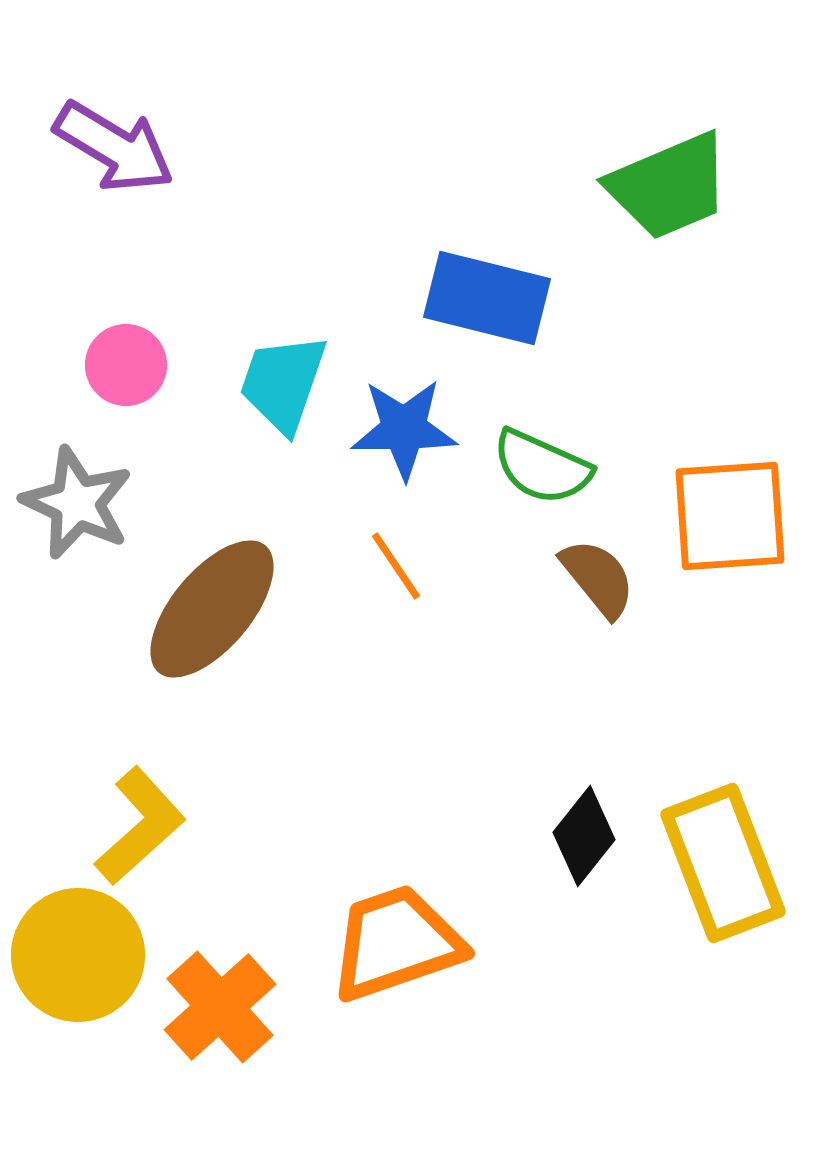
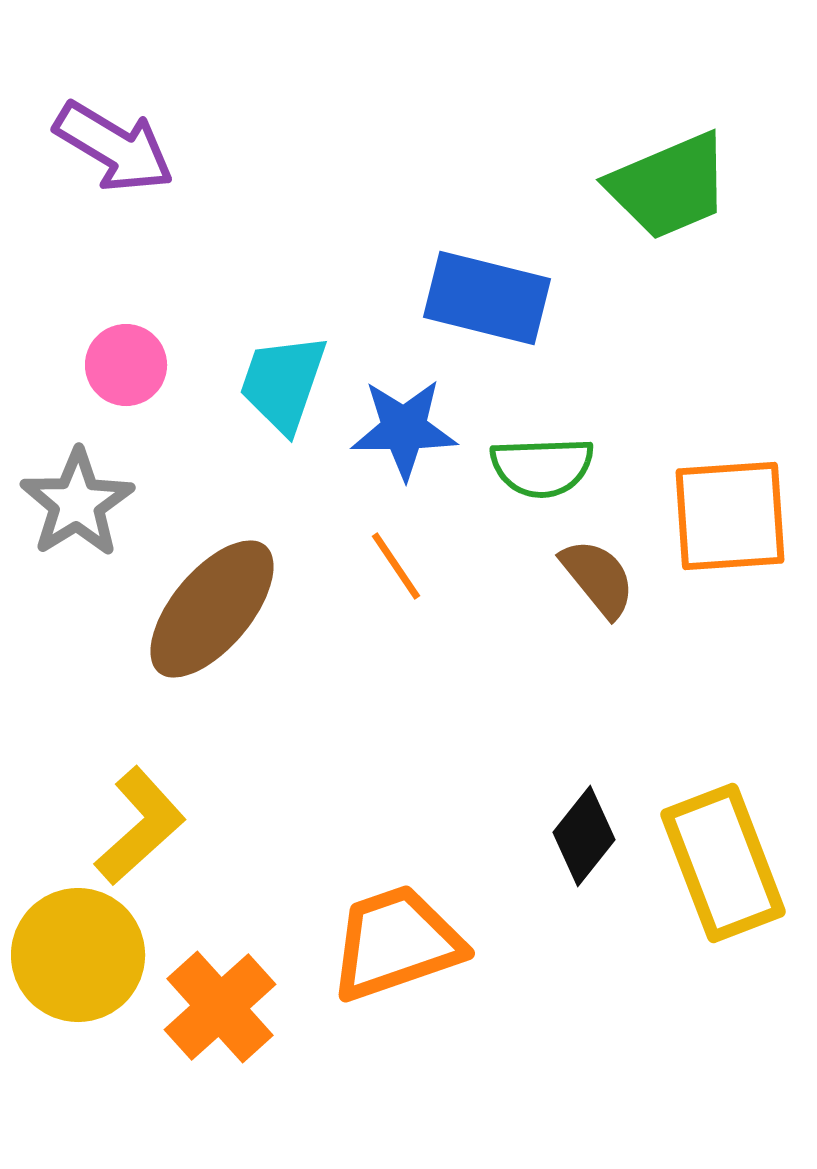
green semicircle: rotated 26 degrees counterclockwise
gray star: rotated 15 degrees clockwise
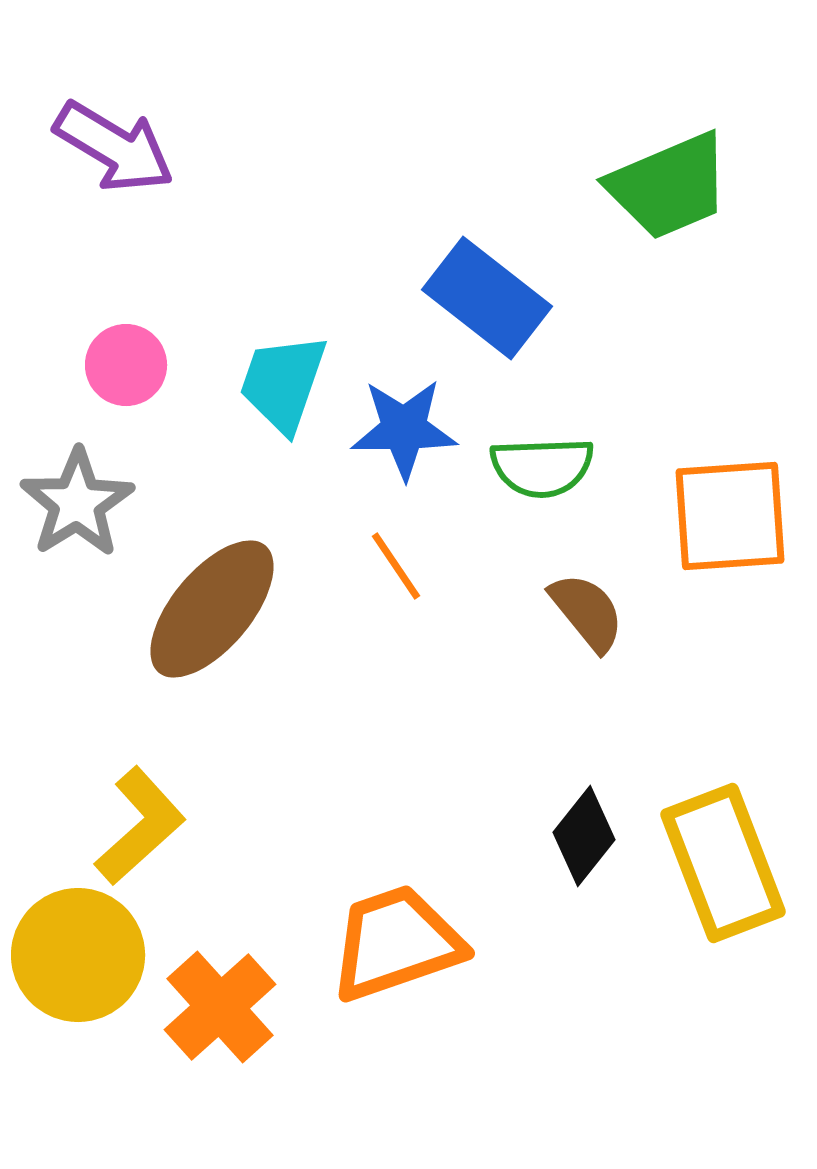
blue rectangle: rotated 24 degrees clockwise
brown semicircle: moved 11 px left, 34 px down
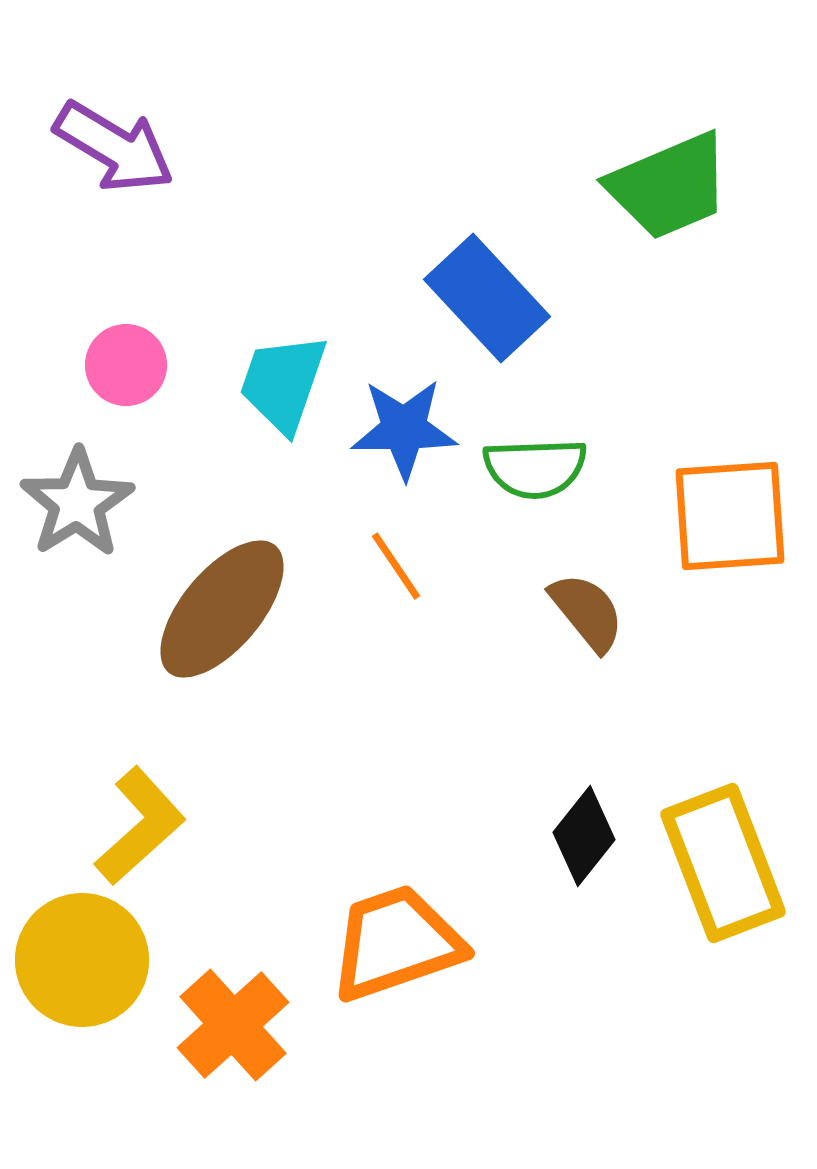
blue rectangle: rotated 9 degrees clockwise
green semicircle: moved 7 px left, 1 px down
brown ellipse: moved 10 px right
yellow circle: moved 4 px right, 5 px down
orange cross: moved 13 px right, 18 px down
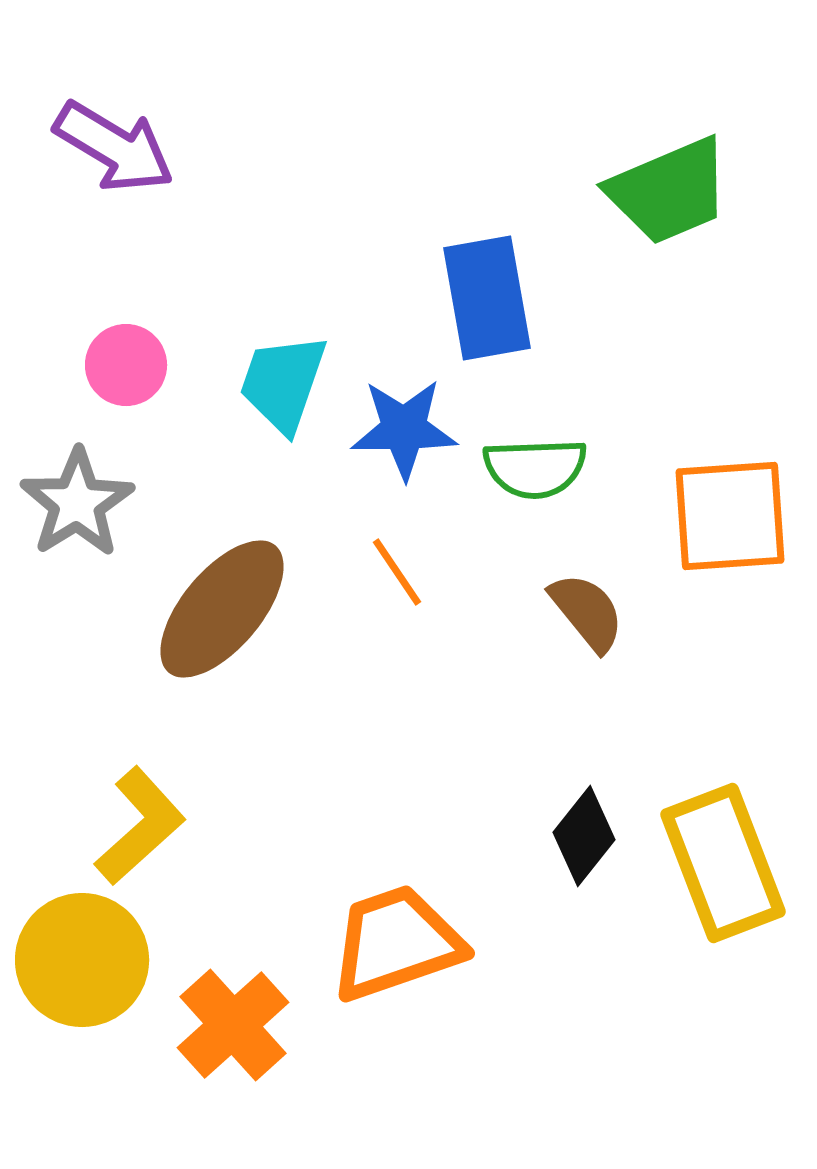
green trapezoid: moved 5 px down
blue rectangle: rotated 33 degrees clockwise
orange line: moved 1 px right, 6 px down
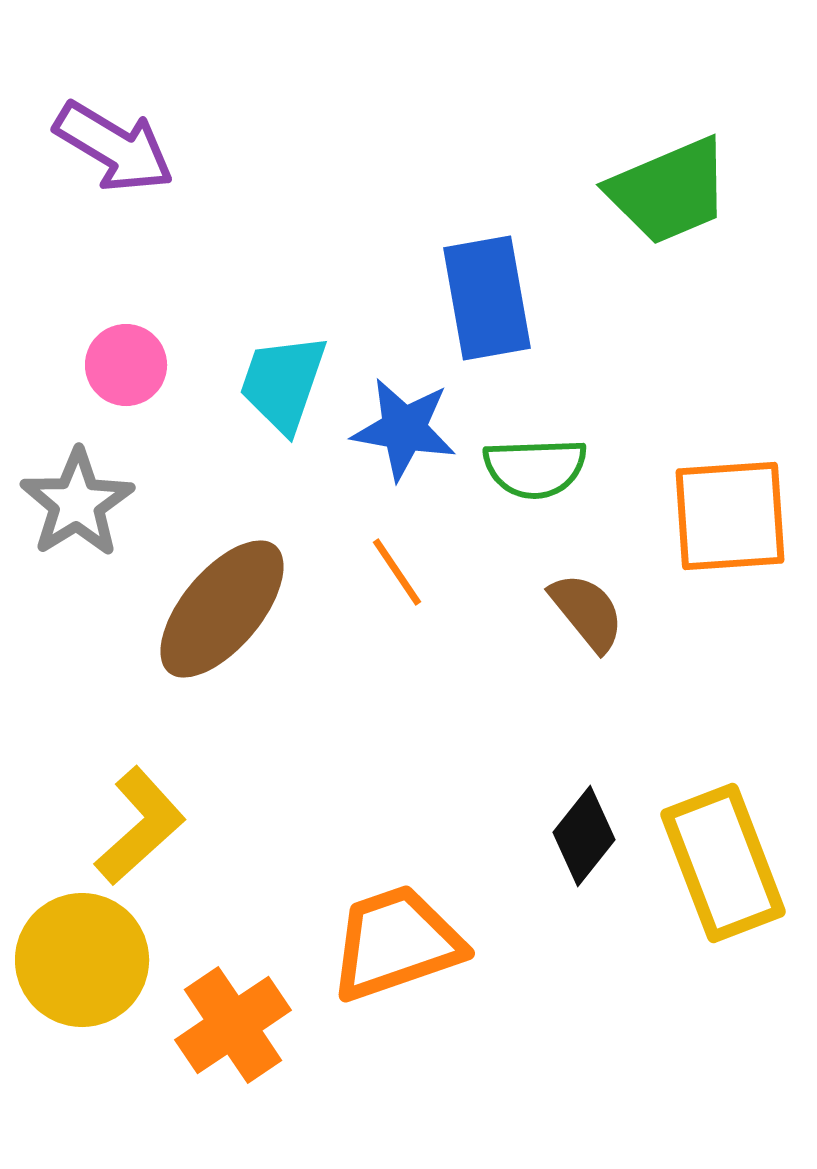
blue star: rotated 10 degrees clockwise
orange cross: rotated 8 degrees clockwise
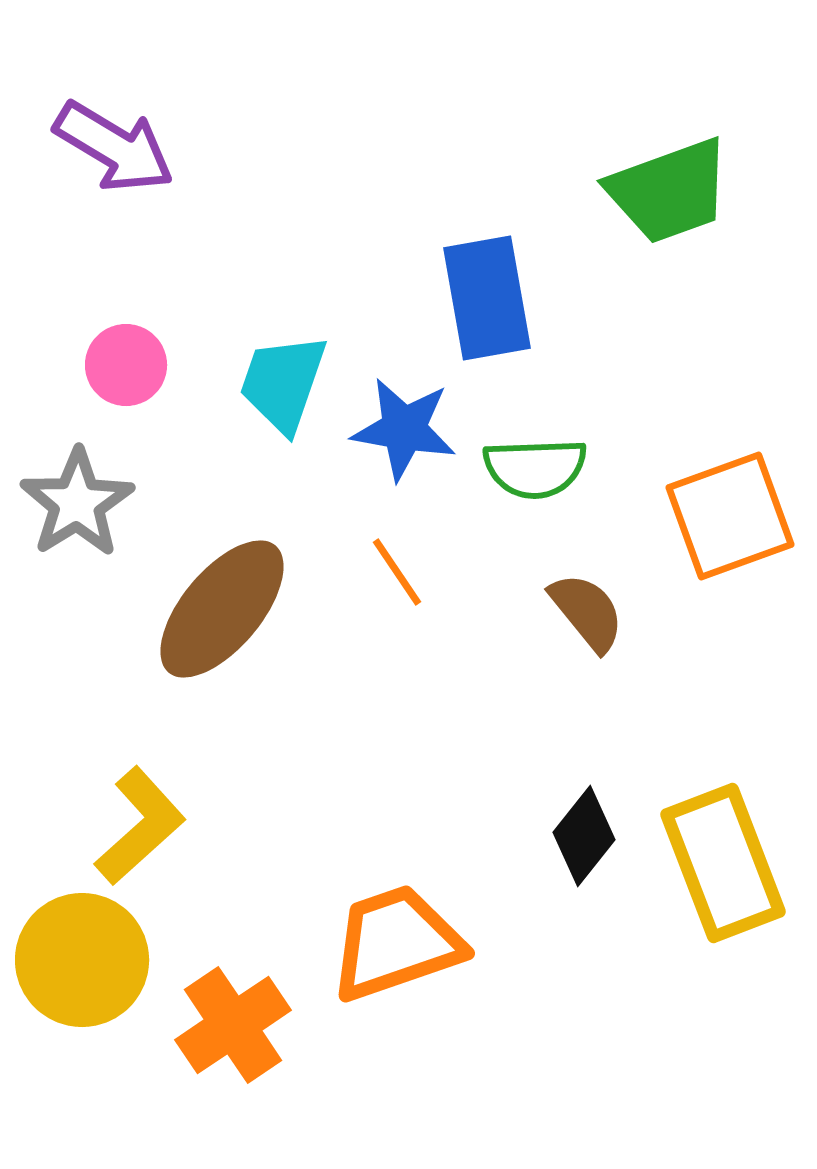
green trapezoid: rotated 3 degrees clockwise
orange square: rotated 16 degrees counterclockwise
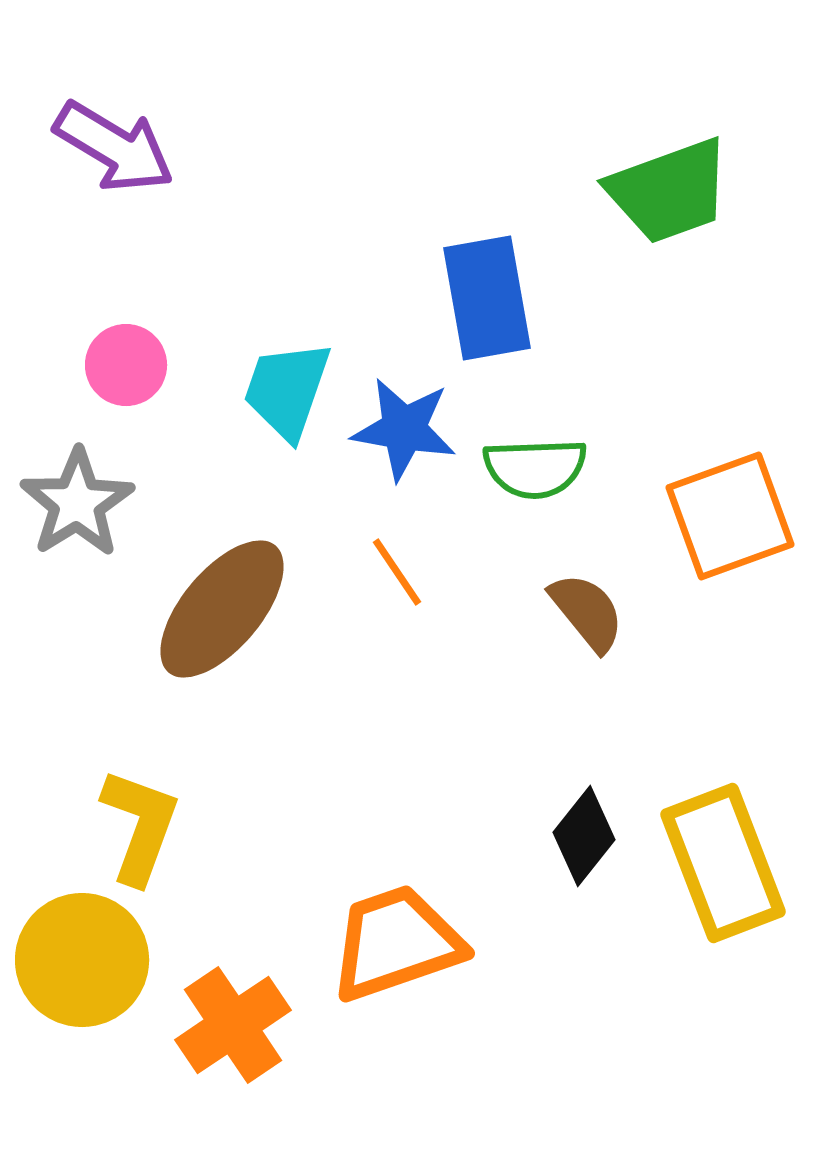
cyan trapezoid: moved 4 px right, 7 px down
yellow L-shape: rotated 28 degrees counterclockwise
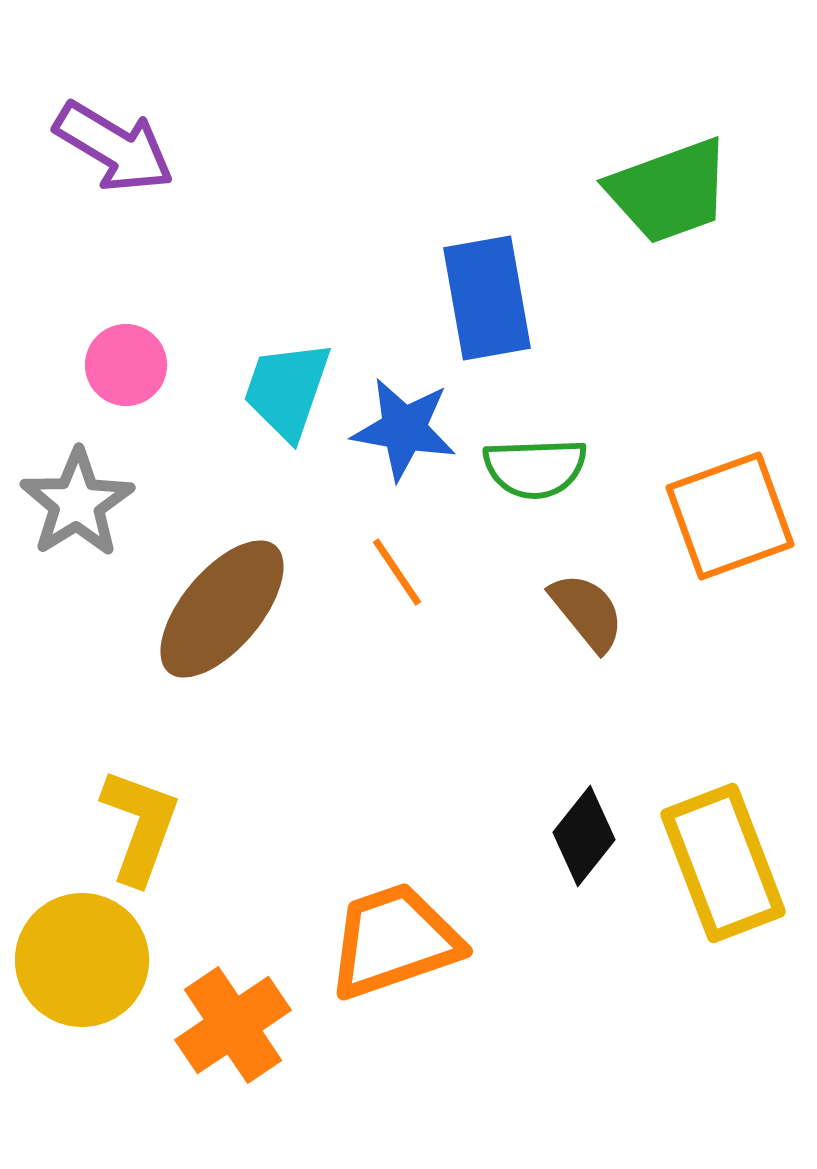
orange trapezoid: moved 2 px left, 2 px up
